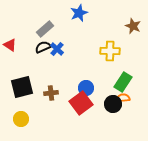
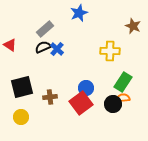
brown cross: moved 1 px left, 4 px down
yellow circle: moved 2 px up
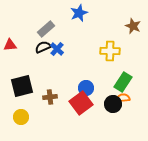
gray rectangle: moved 1 px right
red triangle: rotated 40 degrees counterclockwise
black square: moved 1 px up
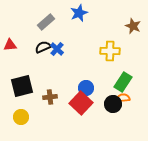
gray rectangle: moved 7 px up
red square: rotated 10 degrees counterclockwise
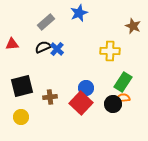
red triangle: moved 2 px right, 1 px up
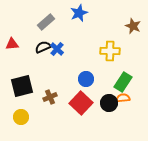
blue circle: moved 9 px up
brown cross: rotated 16 degrees counterclockwise
black circle: moved 4 px left, 1 px up
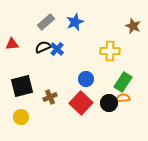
blue star: moved 4 px left, 9 px down
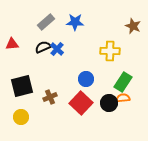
blue star: rotated 24 degrees clockwise
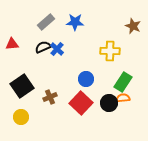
black square: rotated 20 degrees counterclockwise
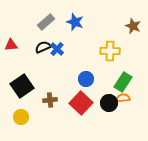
blue star: rotated 18 degrees clockwise
red triangle: moved 1 px left, 1 px down
brown cross: moved 3 px down; rotated 16 degrees clockwise
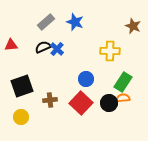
black square: rotated 15 degrees clockwise
